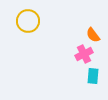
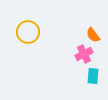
yellow circle: moved 11 px down
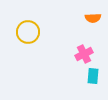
orange semicircle: moved 17 px up; rotated 56 degrees counterclockwise
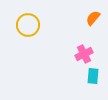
orange semicircle: rotated 133 degrees clockwise
yellow circle: moved 7 px up
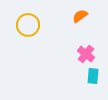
orange semicircle: moved 13 px left, 2 px up; rotated 14 degrees clockwise
pink cross: moved 2 px right; rotated 24 degrees counterclockwise
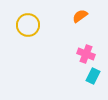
pink cross: rotated 18 degrees counterclockwise
cyan rectangle: rotated 21 degrees clockwise
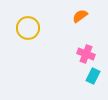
yellow circle: moved 3 px down
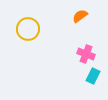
yellow circle: moved 1 px down
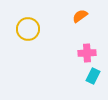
pink cross: moved 1 px right, 1 px up; rotated 24 degrees counterclockwise
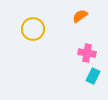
yellow circle: moved 5 px right
pink cross: rotated 12 degrees clockwise
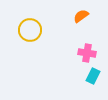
orange semicircle: moved 1 px right
yellow circle: moved 3 px left, 1 px down
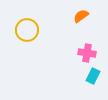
yellow circle: moved 3 px left
